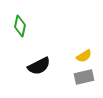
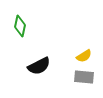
gray rectangle: rotated 18 degrees clockwise
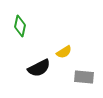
yellow semicircle: moved 20 px left, 4 px up
black semicircle: moved 2 px down
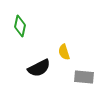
yellow semicircle: rotated 105 degrees clockwise
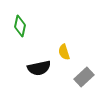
black semicircle: rotated 15 degrees clockwise
gray rectangle: rotated 48 degrees counterclockwise
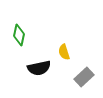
green diamond: moved 1 px left, 9 px down
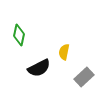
yellow semicircle: rotated 28 degrees clockwise
black semicircle: rotated 15 degrees counterclockwise
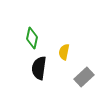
green diamond: moved 13 px right, 3 px down
black semicircle: rotated 125 degrees clockwise
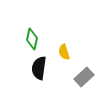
green diamond: moved 1 px down
yellow semicircle: rotated 28 degrees counterclockwise
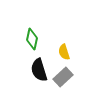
black semicircle: moved 2 px down; rotated 25 degrees counterclockwise
gray rectangle: moved 21 px left
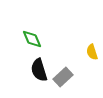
green diamond: rotated 35 degrees counterclockwise
yellow semicircle: moved 28 px right
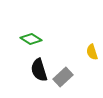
green diamond: moved 1 px left; rotated 35 degrees counterclockwise
